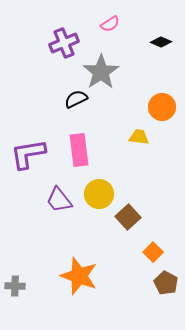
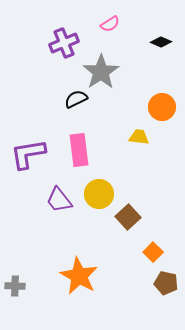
orange star: rotated 9 degrees clockwise
brown pentagon: rotated 15 degrees counterclockwise
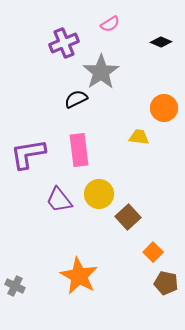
orange circle: moved 2 px right, 1 px down
gray cross: rotated 24 degrees clockwise
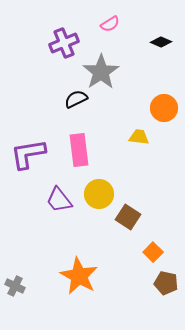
brown square: rotated 15 degrees counterclockwise
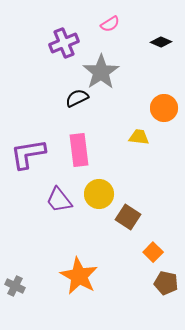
black semicircle: moved 1 px right, 1 px up
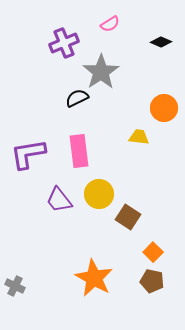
pink rectangle: moved 1 px down
orange star: moved 15 px right, 2 px down
brown pentagon: moved 14 px left, 2 px up
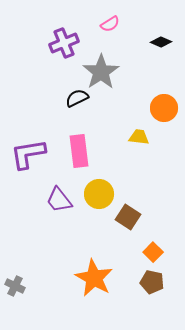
brown pentagon: moved 1 px down
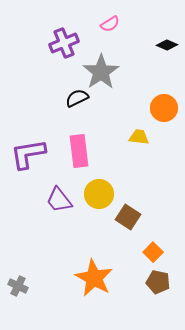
black diamond: moved 6 px right, 3 px down
brown pentagon: moved 6 px right
gray cross: moved 3 px right
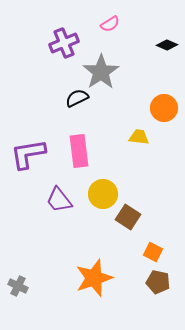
yellow circle: moved 4 px right
orange square: rotated 18 degrees counterclockwise
orange star: rotated 24 degrees clockwise
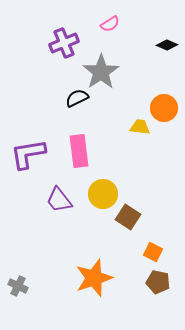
yellow trapezoid: moved 1 px right, 10 px up
